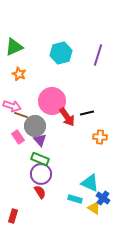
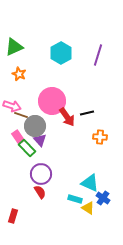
cyan hexagon: rotated 15 degrees counterclockwise
green rectangle: moved 13 px left, 11 px up; rotated 24 degrees clockwise
yellow triangle: moved 6 px left
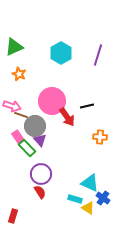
black line: moved 7 px up
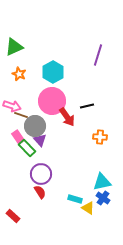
cyan hexagon: moved 8 px left, 19 px down
cyan triangle: moved 12 px right, 1 px up; rotated 36 degrees counterclockwise
red rectangle: rotated 64 degrees counterclockwise
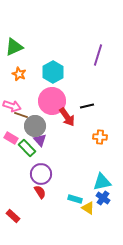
pink rectangle: moved 7 px left, 1 px down; rotated 24 degrees counterclockwise
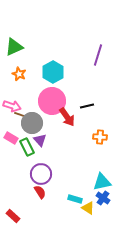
gray circle: moved 3 px left, 3 px up
green rectangle: moved 1 px up; rotated 18 degrees clockwise
